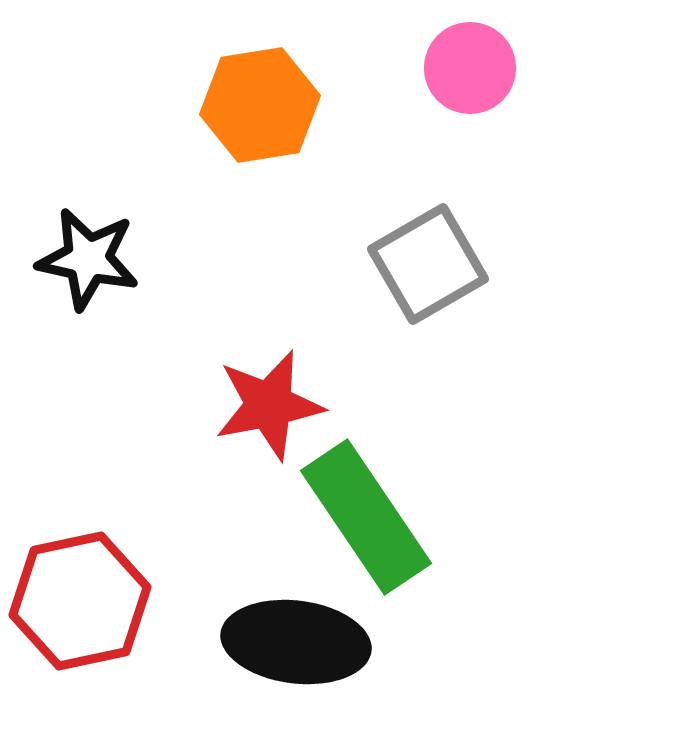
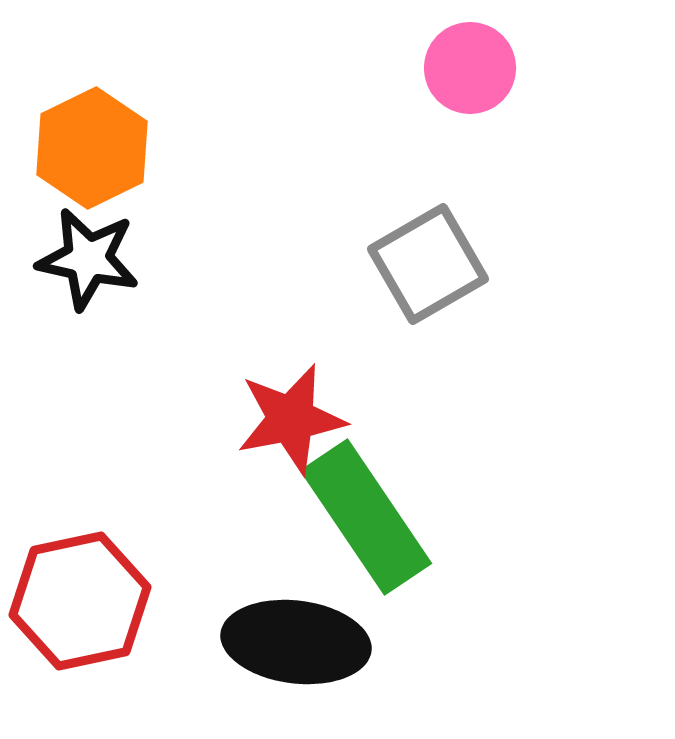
orange hexagon: moved 168 px left, 43 px down; rotated 17 degrees counterclockwise
red star: moved 22 px right, 14 px down
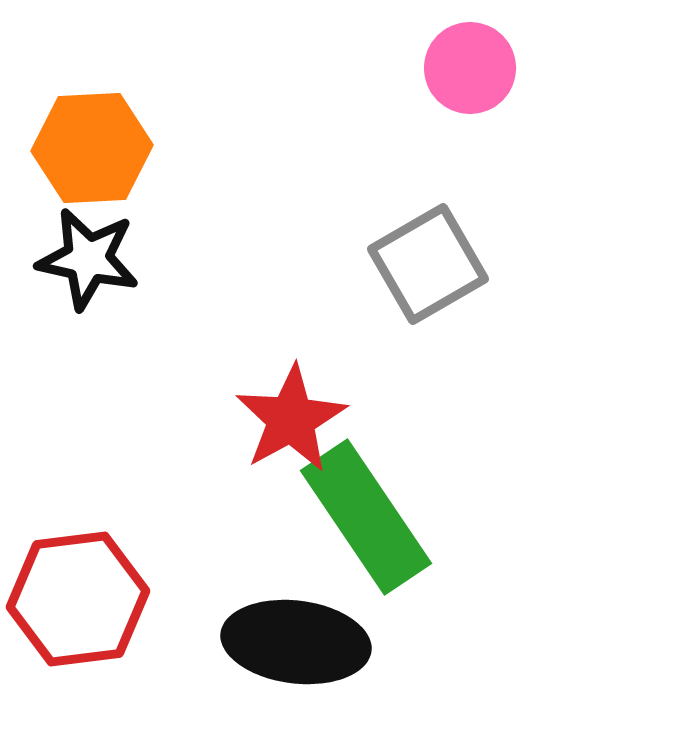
orange hexagon: rotated 23 degrees clockwise
red star: rotated 18 degrees counterclockwise
red hexagon: moved 2 px left, 2 px up; rotated 5 degrees clockwise
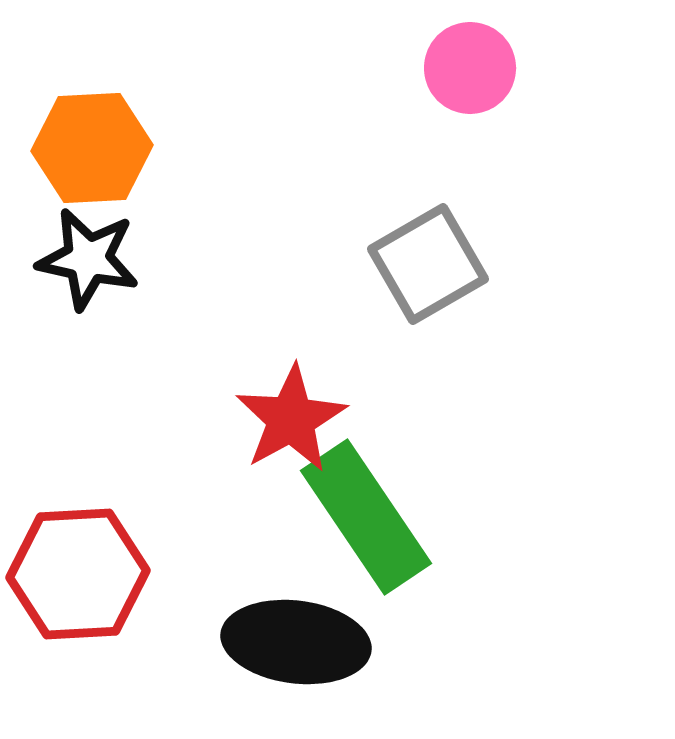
red hexagon: moved 25 px up; rotated 4 degrees clockwise
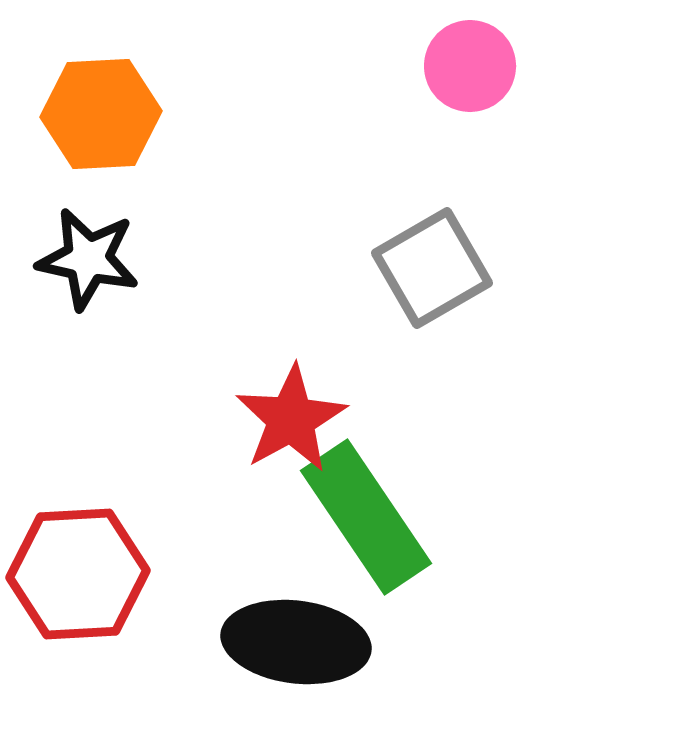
pink circle: moved 2 px up
orange hexagon: moved 9 px right, 34 px up
gray square: moved 4 px right, 4 px down
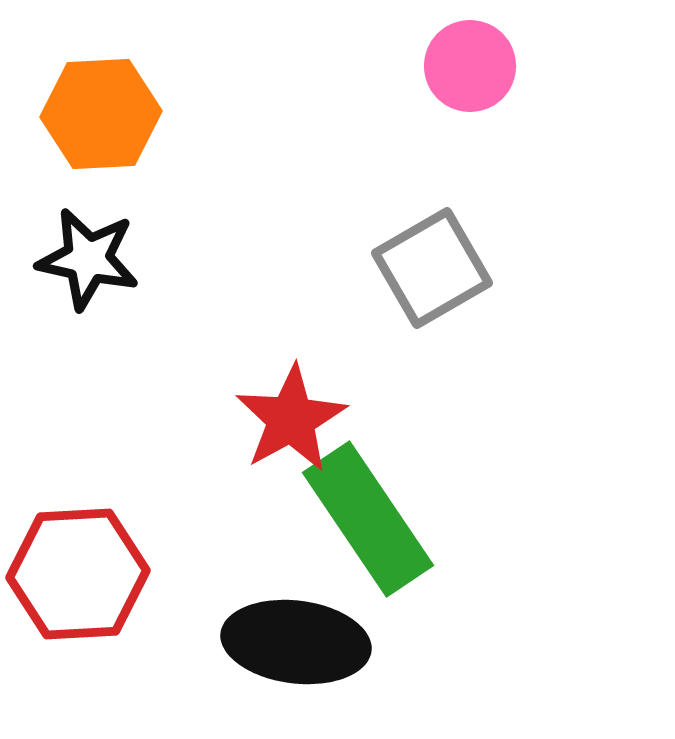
green rectangle: moved 2 px right, 2 px down
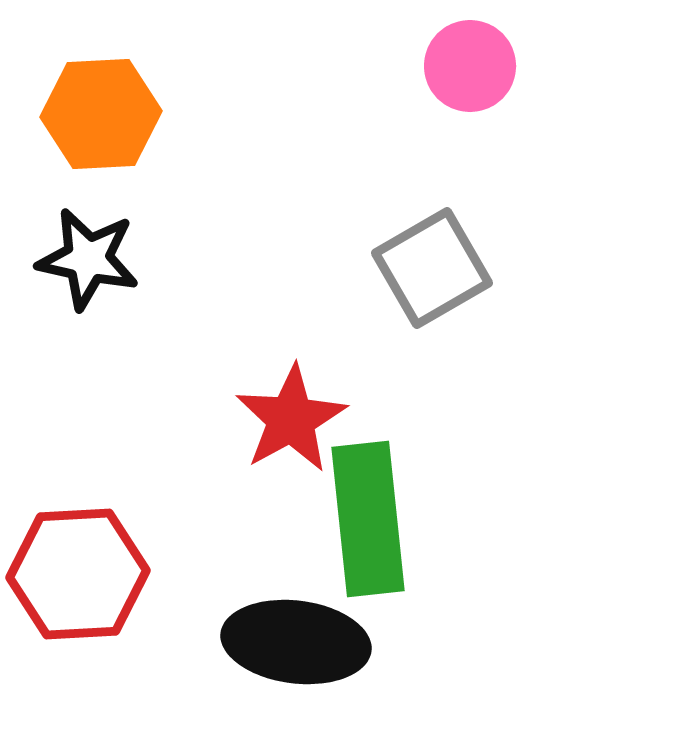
green rectangle: rotated 28 degrees clockwise
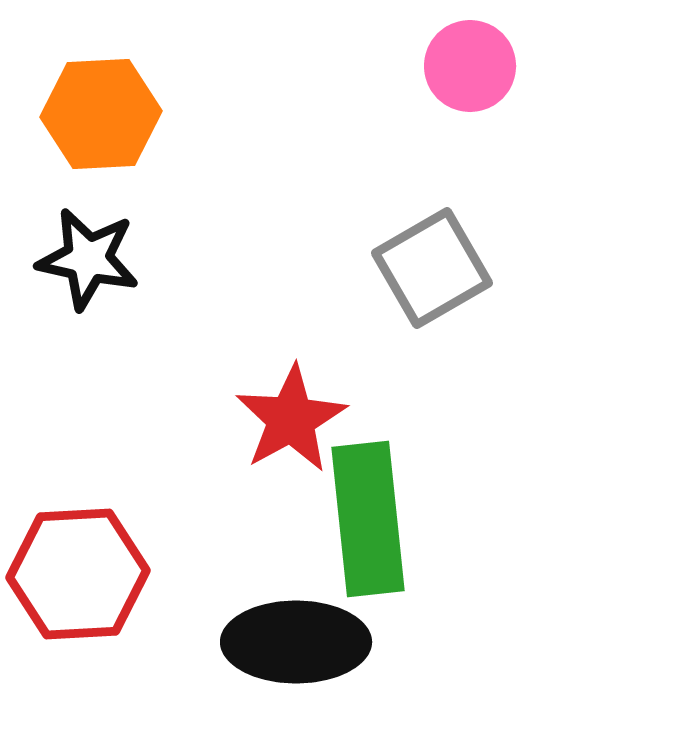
black ellipse: rotated 7 degrees counterclockwise
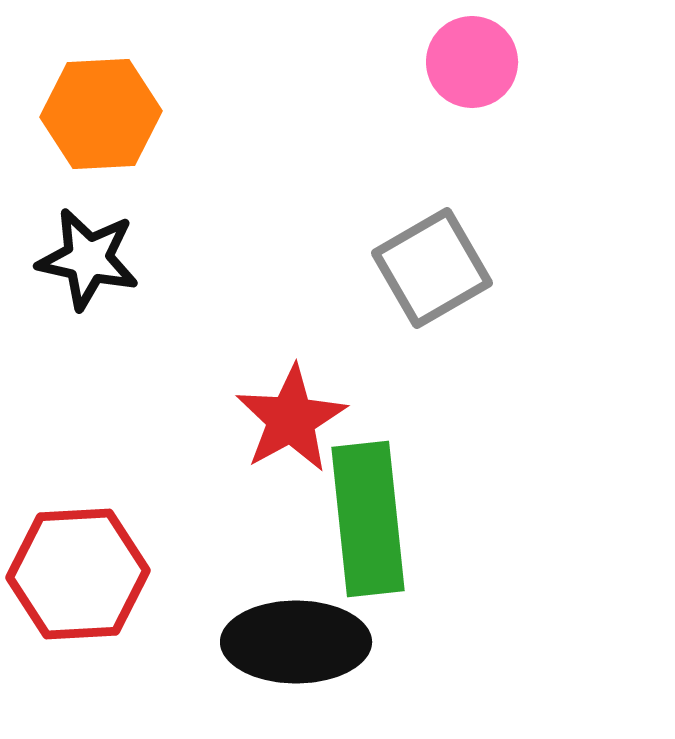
pink circle: moved 2 px right, 4 px up
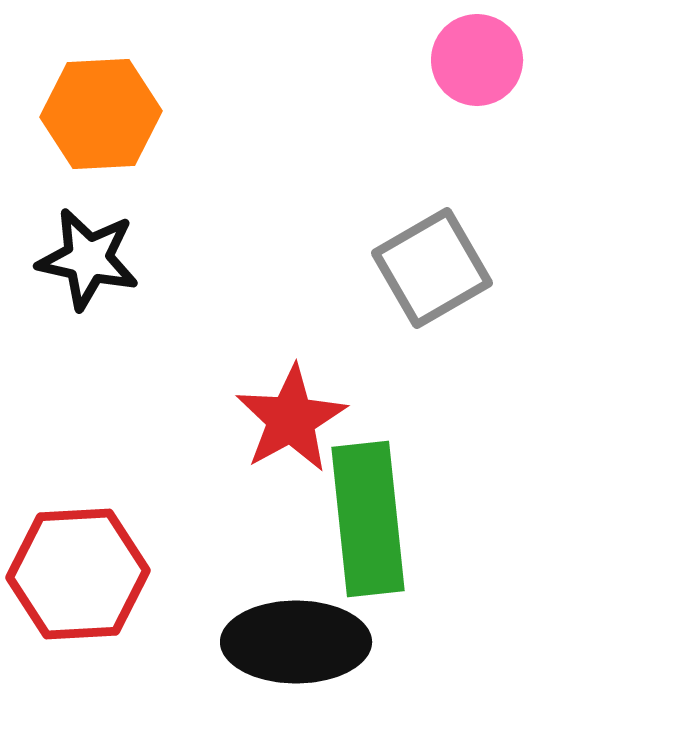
pink circle: moved 5 px right, 2 px up
